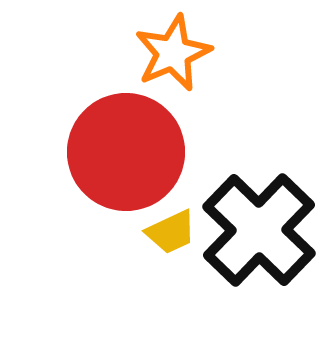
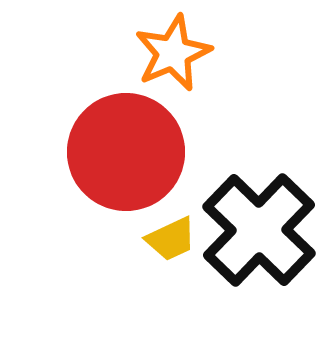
yellow trapezoid: moved 7 px down
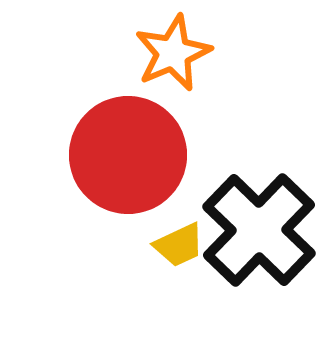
red circle: moved 2 px right, 3 px down
yellow trapezoid: moved 8 px right, 6 px down
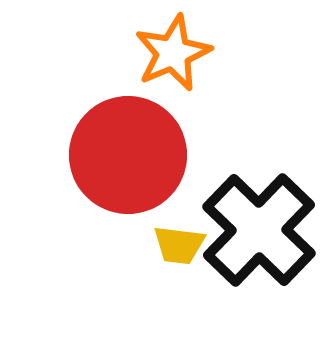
yellow trapezoid: rotated 32 degrees clockwise
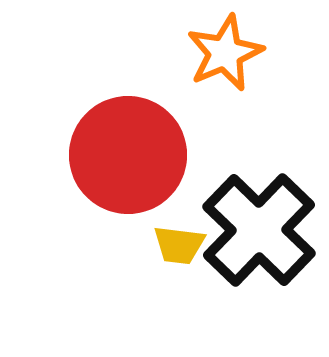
orange star: moved 52 px right
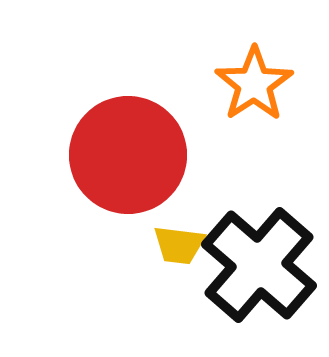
orange star: moved 29 px right, 31 px down; rotated 10 degrees counterclockwise
black cross: moved 35 px down; rotated 3 degrees counterclockwise
